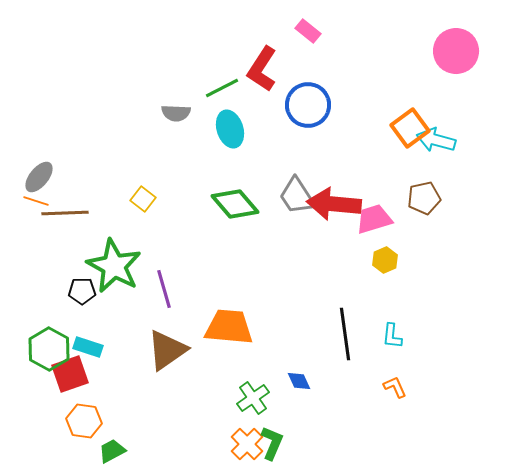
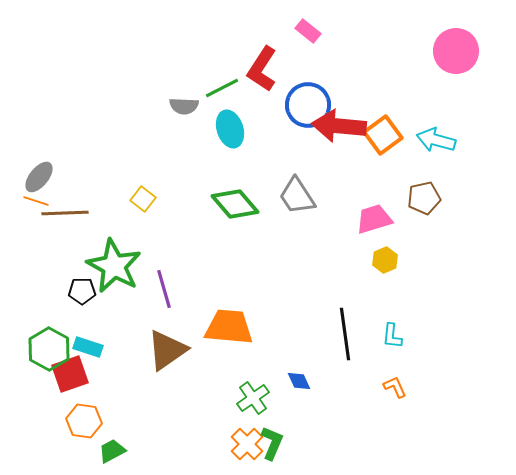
gray semicircle: moved 8 px right, 7 px up
orange square: moved 27 px left, 7 px down
red arrow: moved 5 px right, 78 px up
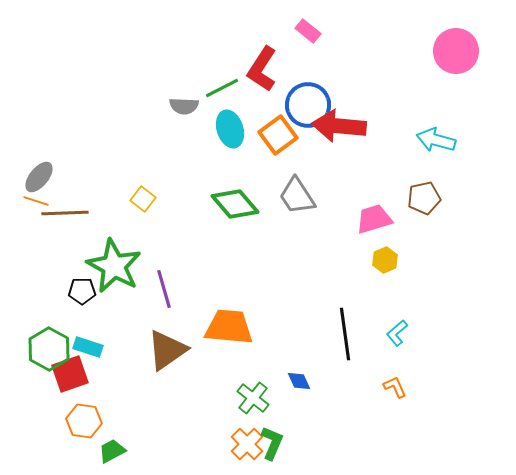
orange square: moved 105 px left
cyan L-shape: moved 5 px right, 3 px up; rotated 44 degrees clockwise
green cross: rotated 16 degrees counterclockwise
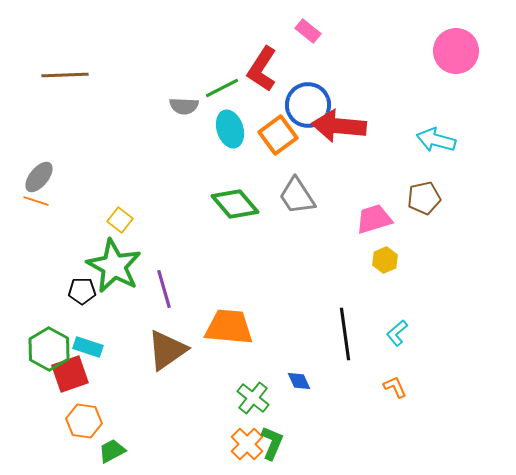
yellow square: moved 23 px left, 21 px down
brown line: moved 138 px up
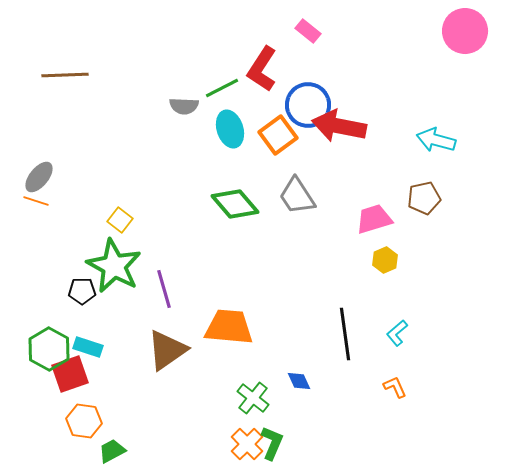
pink circle: moved 9 px right, 20 px up
red arrow: rotated 6 degrees clockwise
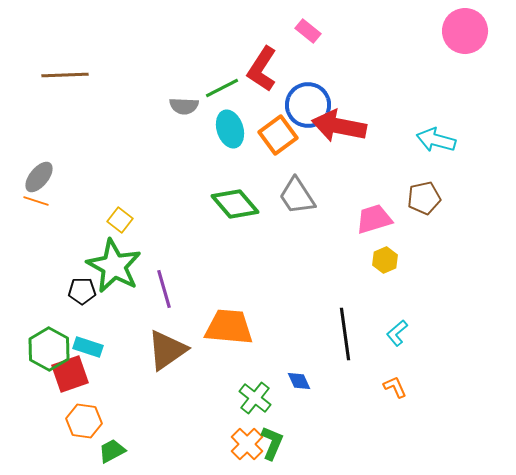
green cross: moved 2 px right
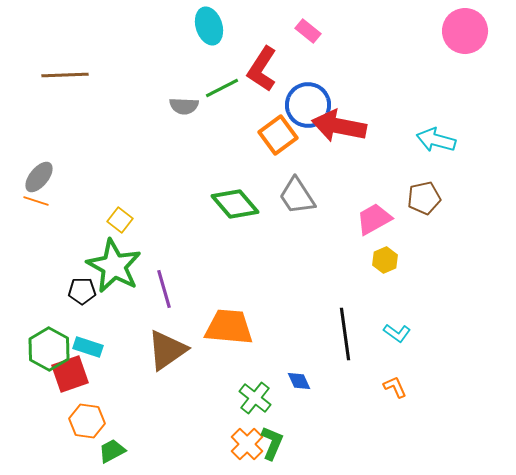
cyan ellipse: moved 21 px left, 103 px up
pink trapezoid: rotated 12 degrees counterclockwise
cyan L-shape: rotated 104 degrees counterclockwise
orange hexagon: moved 3 px right
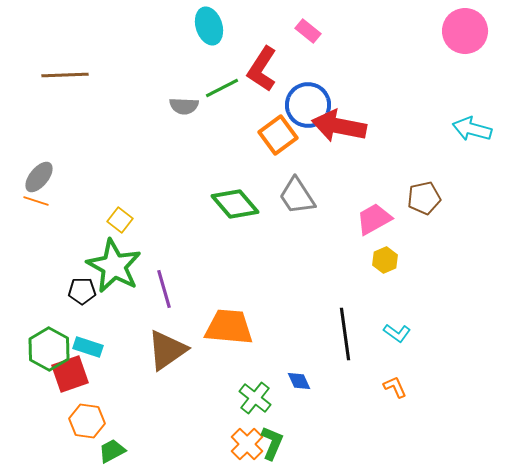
cyan arrow: moved 36 px right, 11 px up
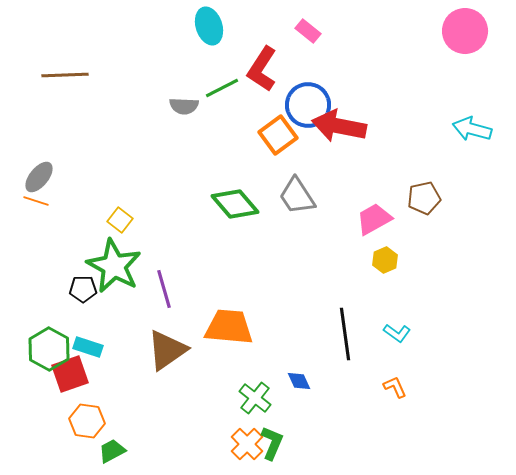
black pentagon: moved 1 px right, 2 px up
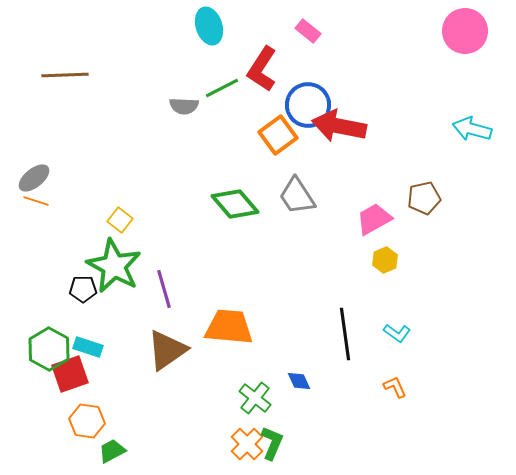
gray ellipse: moved 5 px left, 1 px down; rotated 12 degrees clockwise
